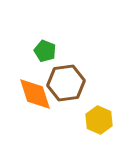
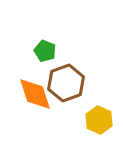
brown hexagon: rotated 12 degrees counterclockwise
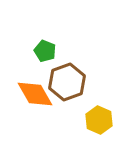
brown hexagon: moved 1 px right, 1 px up
orange diamond: rotated 12 degrees counterclockwise
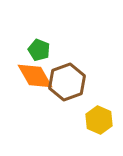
green pentagon: moved 6 px left, 1 px up
orange diamond: moved 18 px up
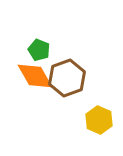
brown hexagon: moved 4 px up
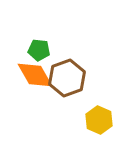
green pentagon: rotated 15 degrees counterclockwise
orange diamond: moved 1 px up
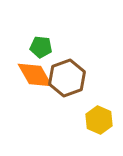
green pentagon: moved 2 px right, 3 px up
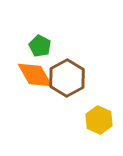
green pentagon: moved 1 px left, 1 px up; rotated 20 degrees clockwise
brown hexagon: rotated 9 degrees counterclockwise
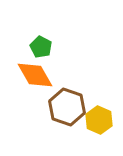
green pentagon: moved 1 px right, 1 px down
brown hexagon: moved 29 px down; rotated 12 degrees counterclockwise
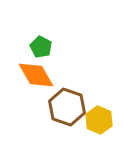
orange diamond: moved 1 px right
